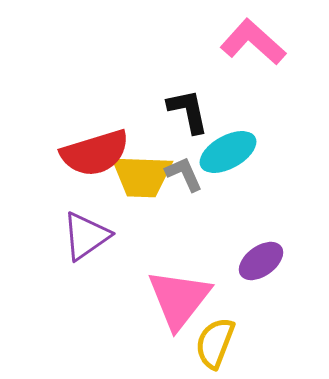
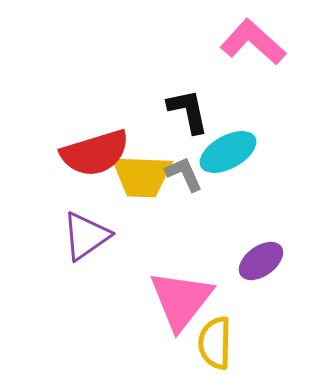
pink triangle: moved 2 px right, 1 px down
yellow semicircle: rotated 20 degrees counterclockwise
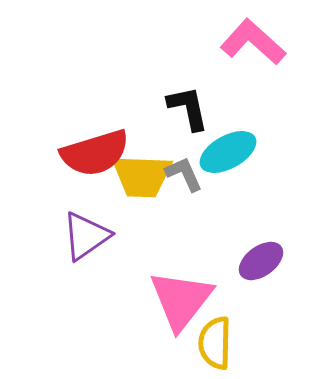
black L-shape: moved 3 px up
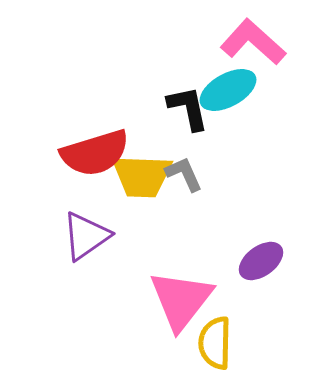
cyan ellipse: moved 62 px up
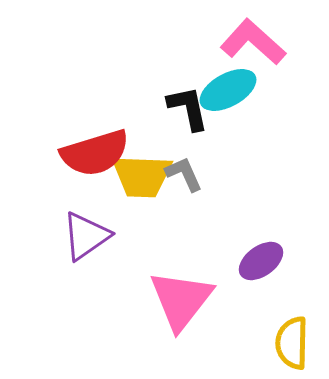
yellow semicircle: moved 77 px right
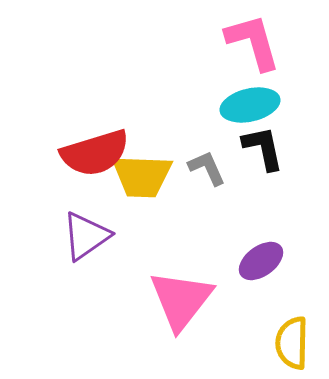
pink L-shape: rotated 32 degrees clockwise
cyan ellipse: moved 22 px right, 15 px down; rotated 16 degrees clockwise
black L-shape: moved 75 px right, 40 px down
gray L-shape: moved 23 px right, 6 px up
